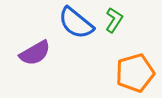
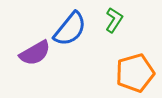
blue semicircle: moved 6 px left, 6 px down; rotated 90 degrees counterclockwise
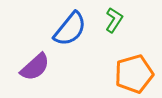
purple semicircle: moved 14 px down; rotated 12 degrees counterclockwise
orange pentagon: moved 1 px left, 1 px down
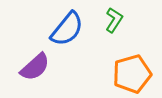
blue semicircle: moved 3 px left
orange pentagon: moved 2 px left
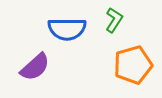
blue semicircle: rotated 51 degrees clockwise
orange pentagon: moved 1 px right, 9 px up
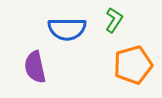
purple semicircle: rotated 120 degrees clockwise
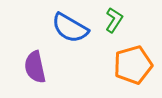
blue semicircle: moved 3 px right, 1 px up; rotated 30 degrees clockwise
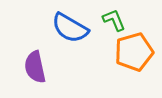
green L-shape: rotated 55 degrees counterclockwise
orange pentagon: moved 1 px right, 13 px up
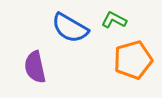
green L-shape: rotated 40 degrees counterclockwise
orange pentagon: moved 1 px left, 8 px down
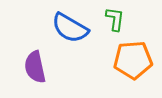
green L-shape: moved 1 px right, 1 px up; rotated 70 degrees clockwise
orange pentagon: rotated 12 degrees clockwise
